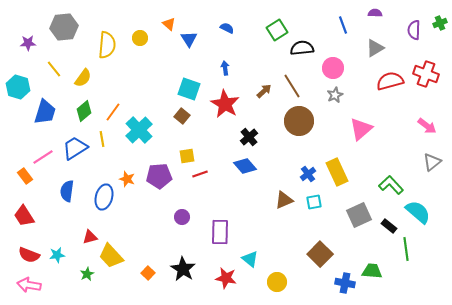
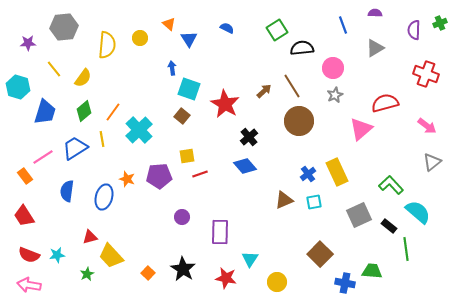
blue arrow at (225, 68): moved 53 px left
red semicircle at (390, 81): moved 5 px left, 22 px down
cyan triangle at (250, 259): rotated 24 degrees clockwise
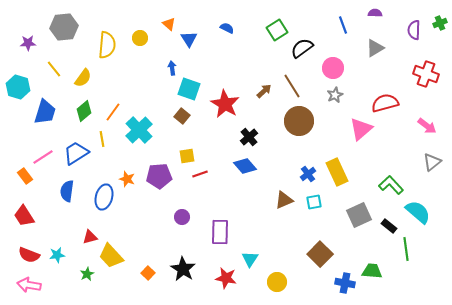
black semicircle at (302, 48): rotated 30 degrees counterclockwise
blue trapezoid at (75, 148): moved 1 px right, 5 px down
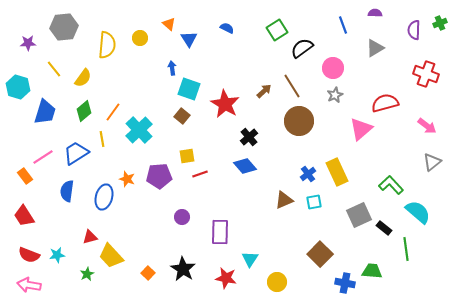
black rectangle at (389, 226): moved 5 px left, 2 px down
